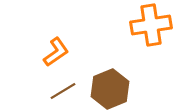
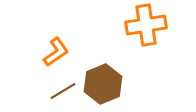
orange cross: moved 5 px left
brown hexagon: moved 7 px left, 5 px up
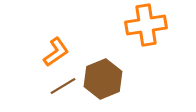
brown hexagon: moved 5 px up
brown line: moved 5 px up
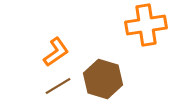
brown hexagon: rotated 21 degrees counterclockwise
brown line: moved 5 px left
